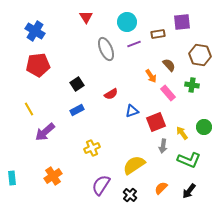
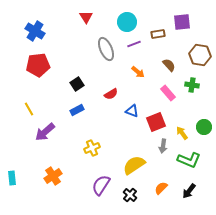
orange arrow: moved 13 px left, 4 px up; rotated 16 degrees counterclockwise
blue triangle: rotated 40 degrees clockwise
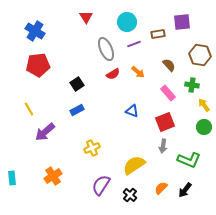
red semicircle: moved 2 px right, 20 px up
red square: moved 9 px right
yellow arrow: moved 22 px right, 28 px up
black arrow: moved 4 px left, 1 px up
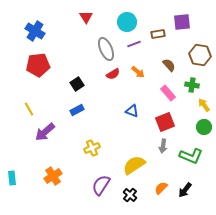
green L-shape: moved 2 px right, 4 px up
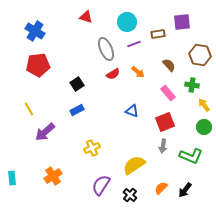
red triangle: rotated 40 degrees counterclockwise
